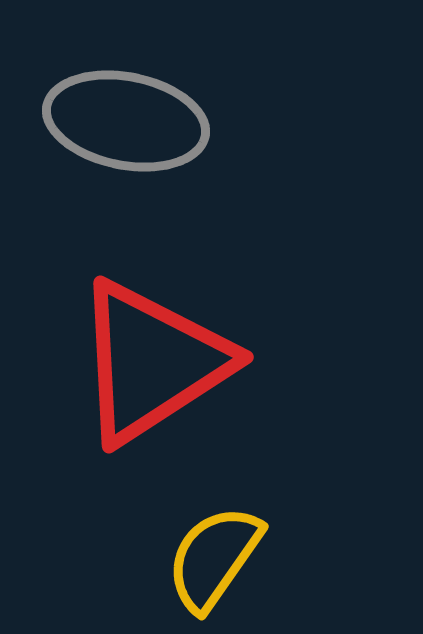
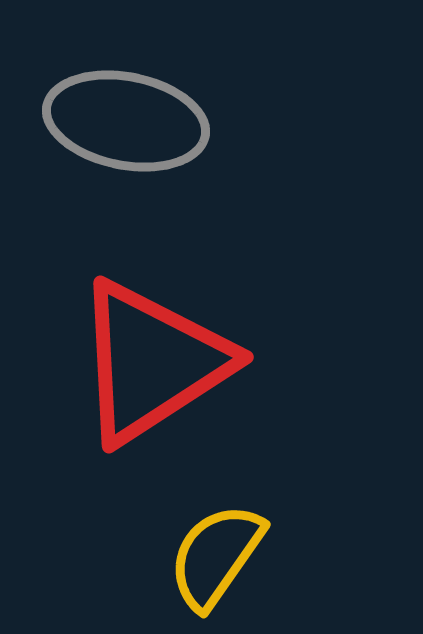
yellow semicircle: moved 2 px right, 2 px up
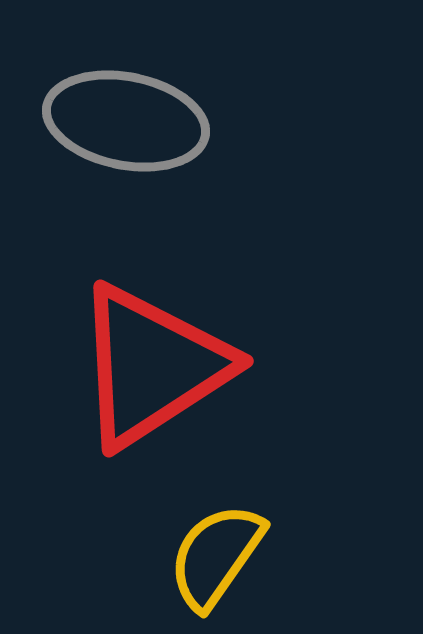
red triangle: moved 4 px down
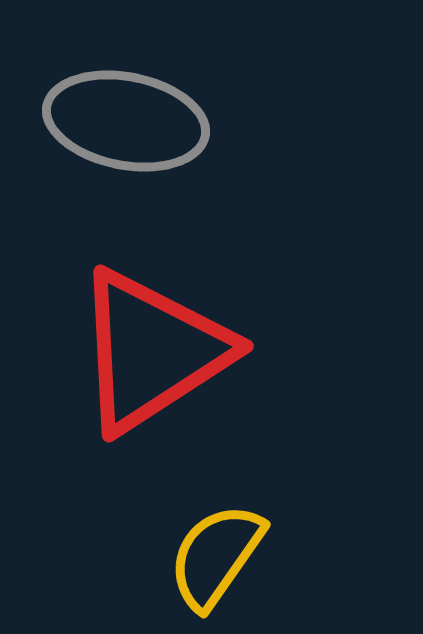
red triangle: moved 15 px up
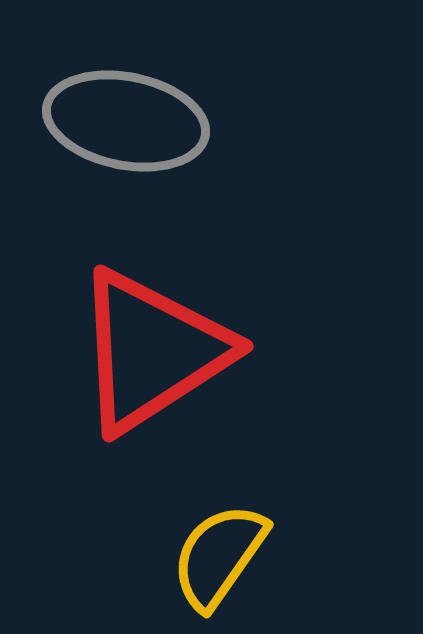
yellow semicircle: moved 3 px right
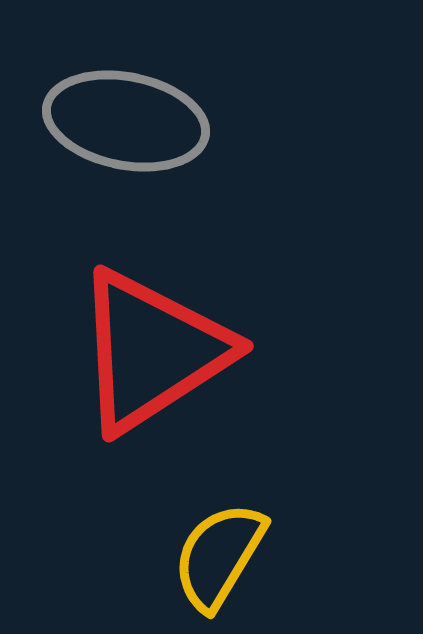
yellow semicircle: rotated 4 degrees counterclockwise
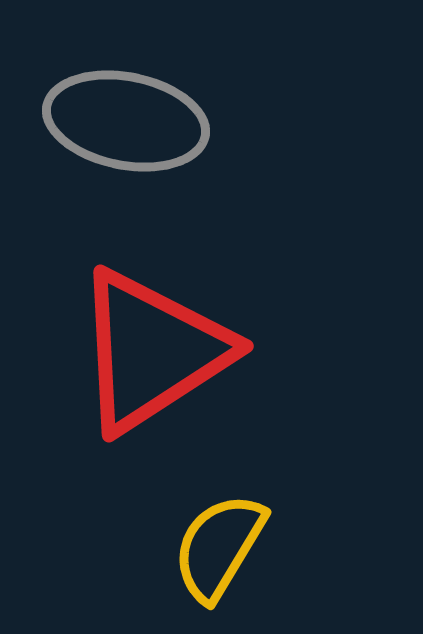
yellow semicircle: moved 9 px up
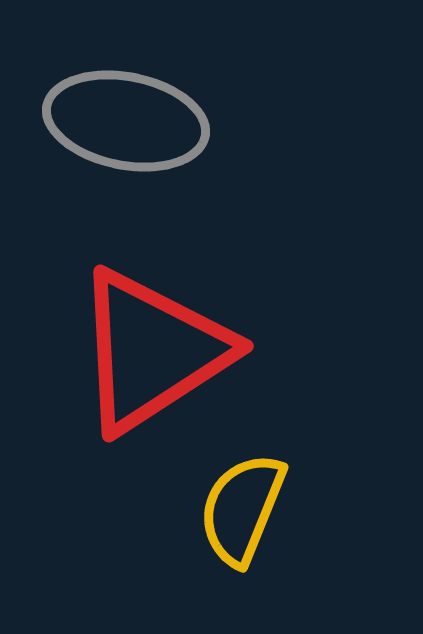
yellow semicircle: moved 23 px right, 38 px up; rotated 9 degrees counterclockwise
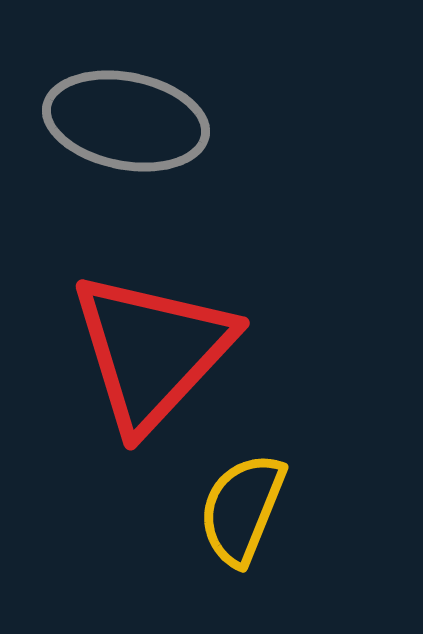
red triangle: rotated 14 degrees counterclockwise
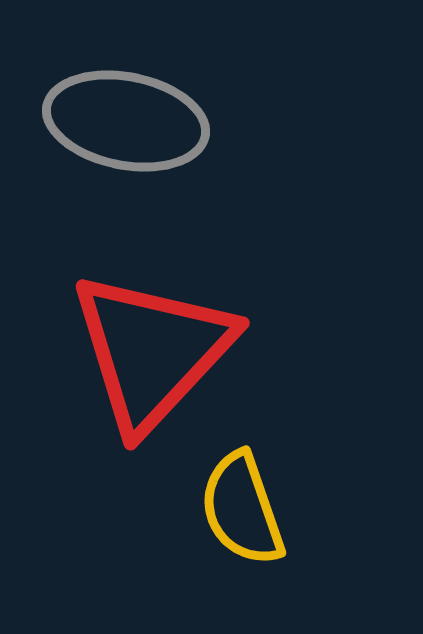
yellow semicircle: rotated 41 degrees counterclockwise
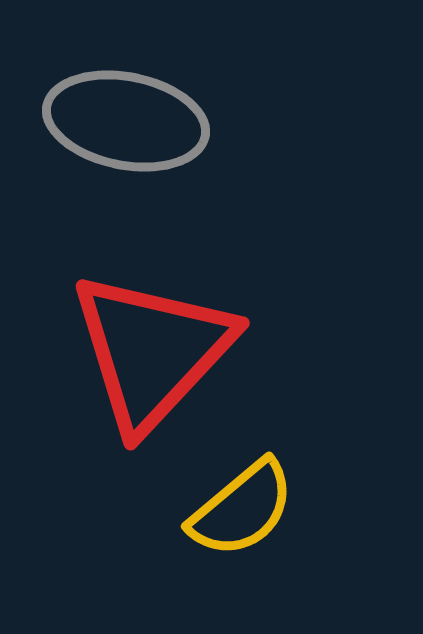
yellow semicircle: rotated 111 degrees counterclockwise
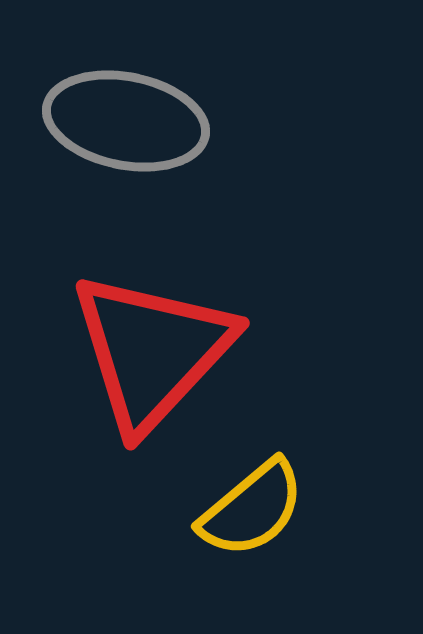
yellow semicircle: moved 10 px right
